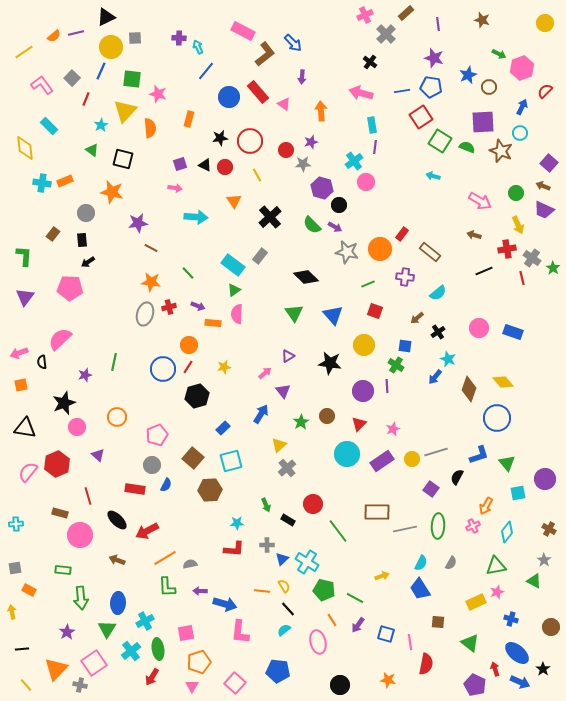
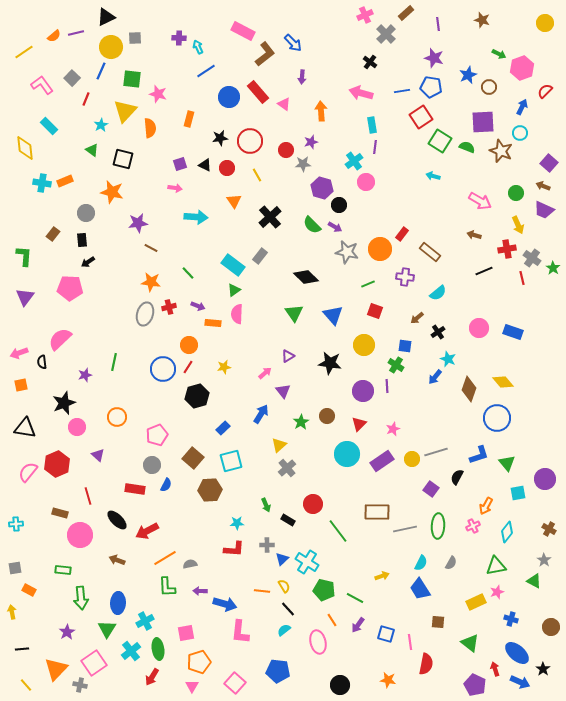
blue line at (206, 71): rotated 18 degrees clockwise
red circle at (225, 167): moved 2 px right, 1 px down
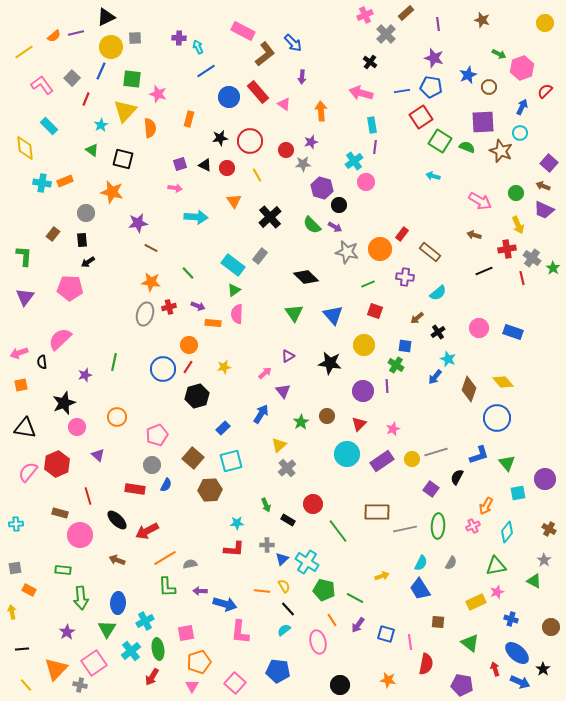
purple pentagon at (475, 685): moved 13 px left; rotated 15 degrees counterclockwise
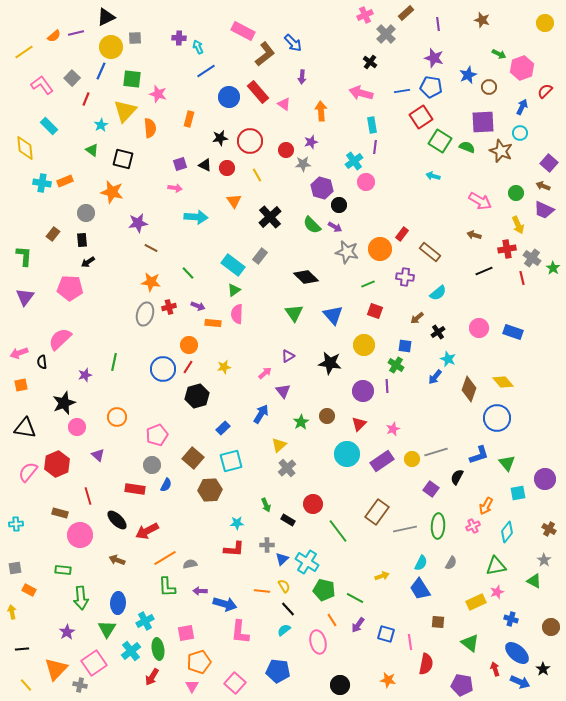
brown rectangle at (377, 512): rotated 55 degrees counterclockwise
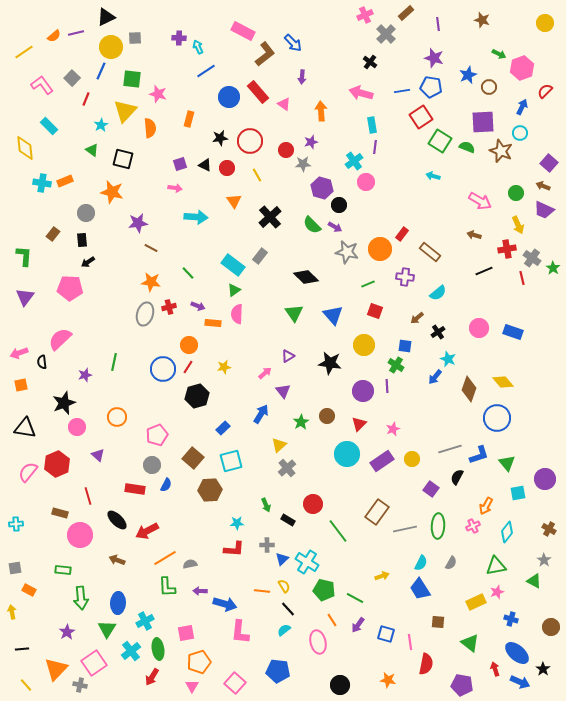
gray line at (436, 452): moved 14 px right, 3 px up
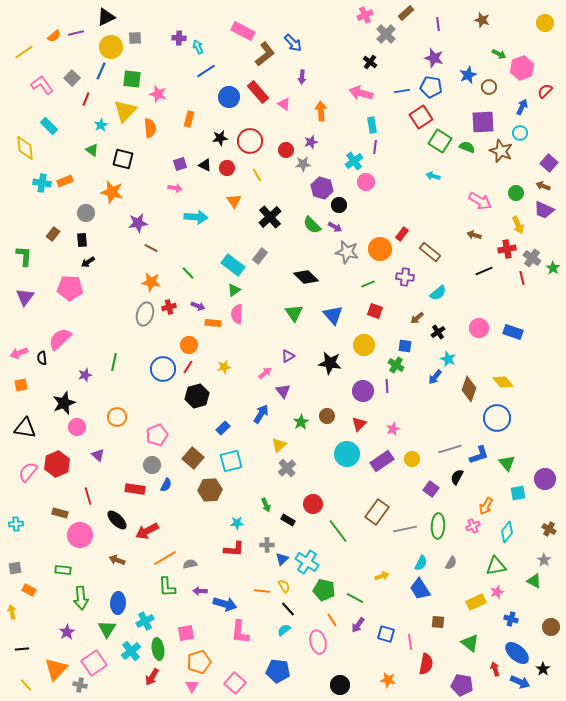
black semicircle at (42, 362): moved 4 px up
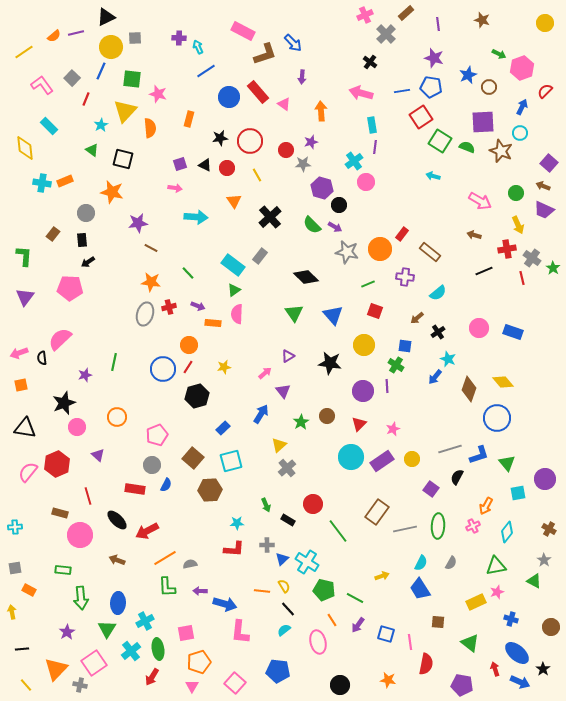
brown L-shape at (265, 54): rotated 20 degrees clockwise
cyan circle at (347, 454): moved 4 px right, 3 px down
cyan cross at (16, 524): moved 1 px left, 3 px down
